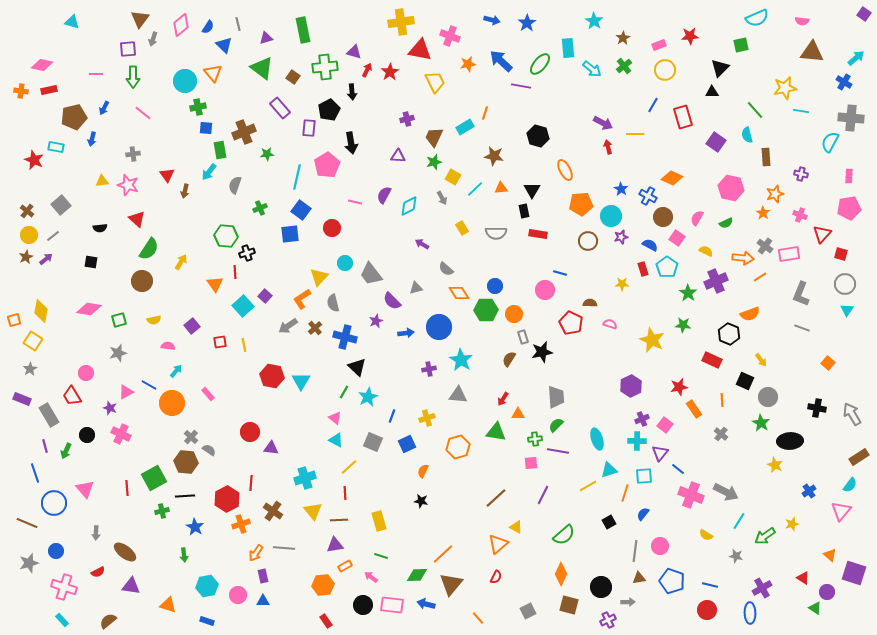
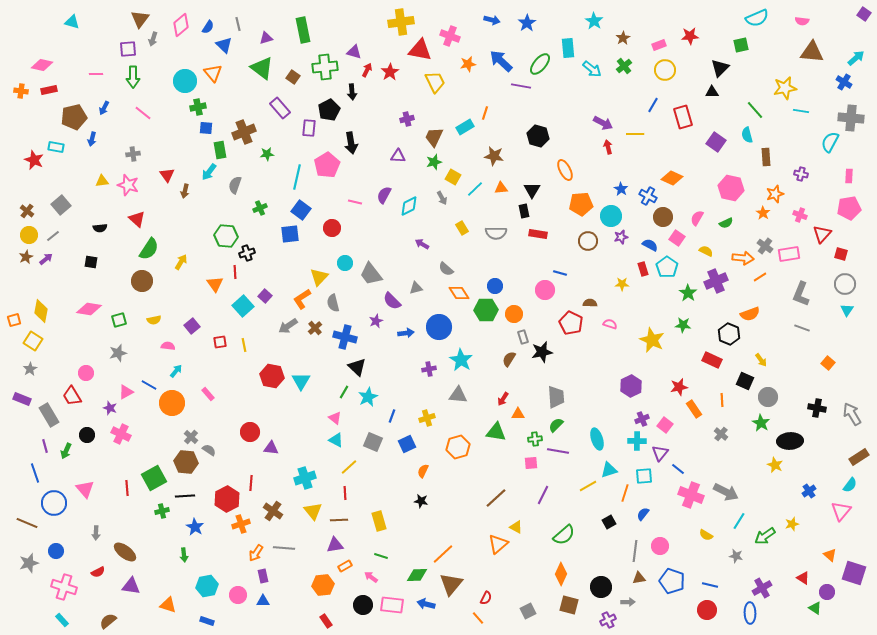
red semicircle at (496, 577): moved 10 px left, 21 px down
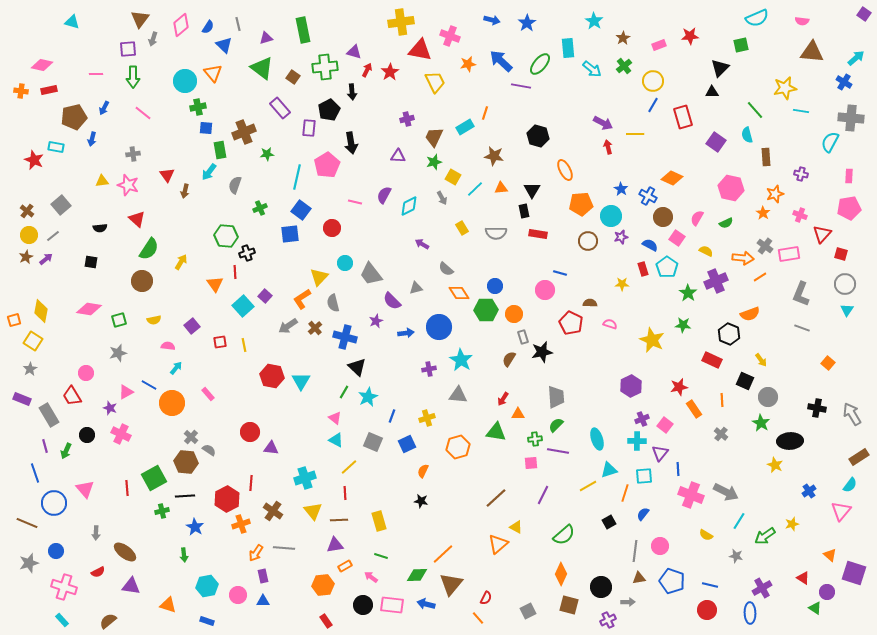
yellow circle at (665, 70): moved 12 px left, 11 px down
cyan arrow at (176, 371): moved 3 px up
blue line at (678, 469): rotated 48 degrees clockwise
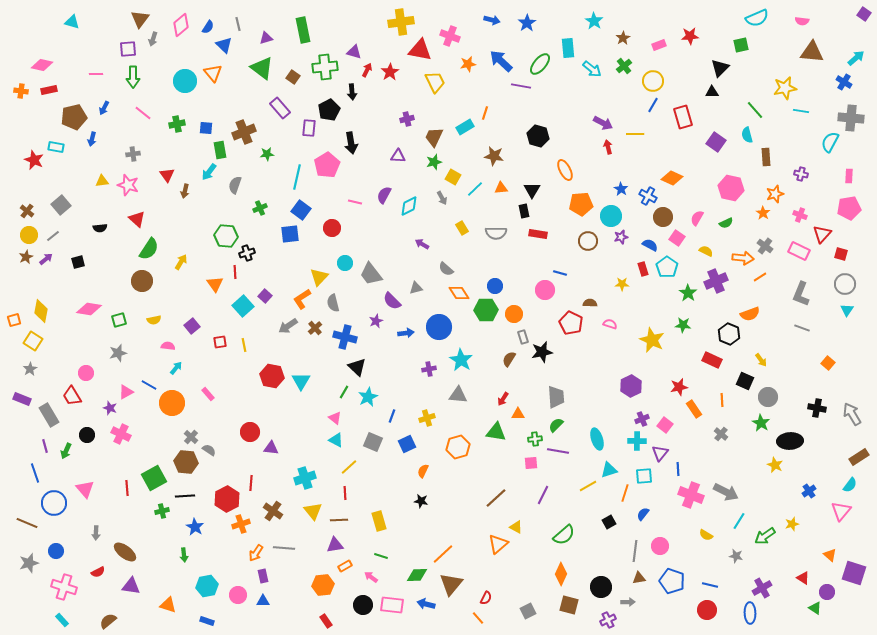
green cross at (198, 107): moved 21 px left, 17 px down
pink rectangle at (789, 254): moved 10 px right, 3 px up; rotated 35 degrees clockwise
black square at (91, 262): moved 13 px left; rotated 24 degrees counterclockwise
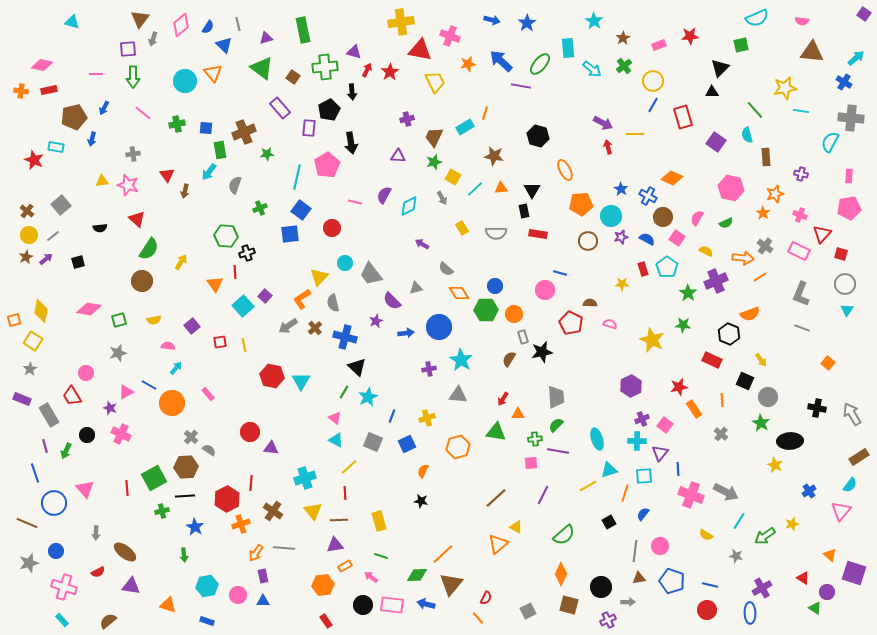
blue semicircle at (650, 245): moved 3 px left, 6 px up
brown hexagon at (186, 462): moved 5 px down; rotated 10 degrees counterclockwise
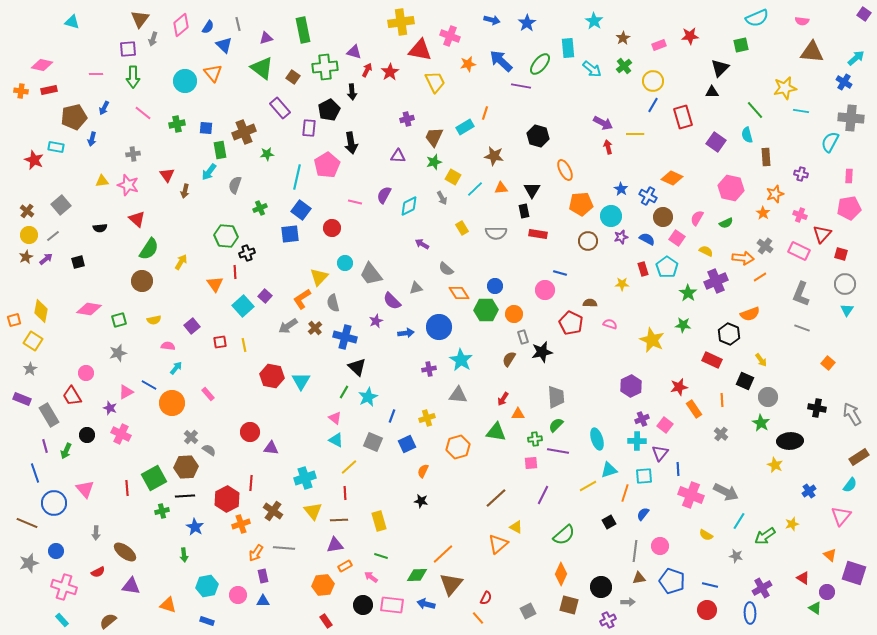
pink triangle at (841, 511): moved 5 px down
